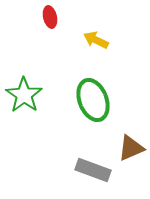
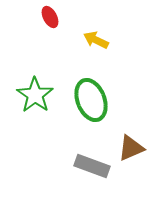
red ellipse: rotated 15 degrees counterclockwise
green star: moved 11 px right
green ellipse: moved 2 px left
gray rectangle: moved 1 px left, 4 px up
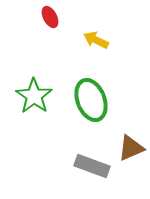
green star: moved 1 px left, 1 px down
